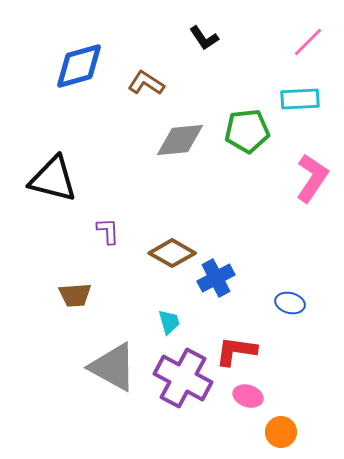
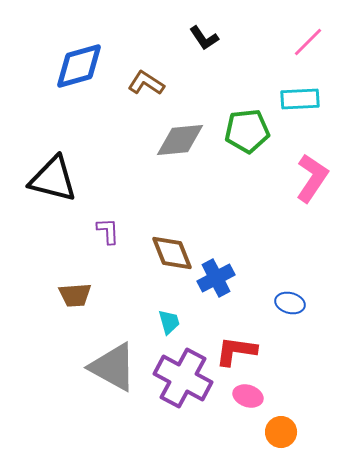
brown diamond: rotated 39 degrees clockwise
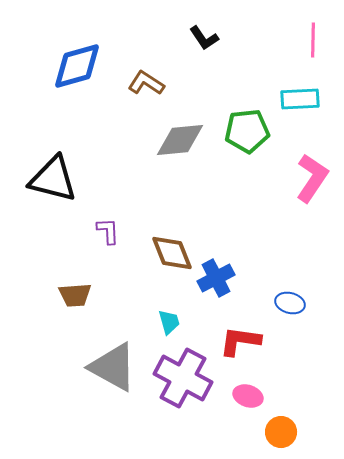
pink line: moved 5 px right, 2 px up; rotated 44 degrees counterclockwise
blue diamond: moved 2 px left
red L-shape: moved 4 px right, 10 px up
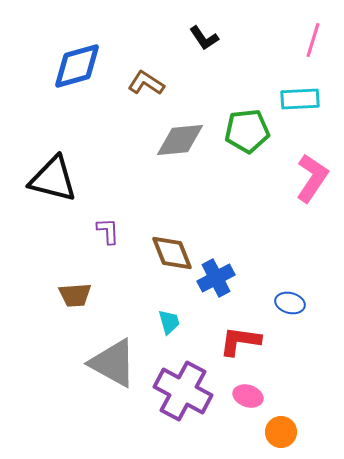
pink line: rotated 16 degrees clockwise
gray triangle: moved 4 px up
purple cross: moved 13 px down
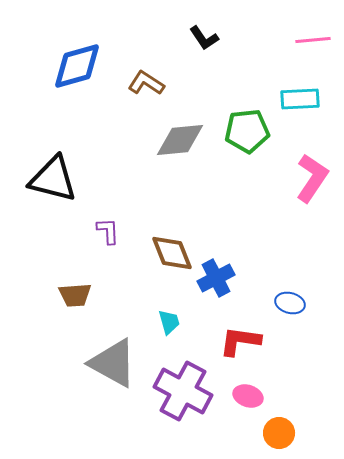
pink line: rotated 68 degrees clockwise
orange circle: moved 2 px left, 1 px down
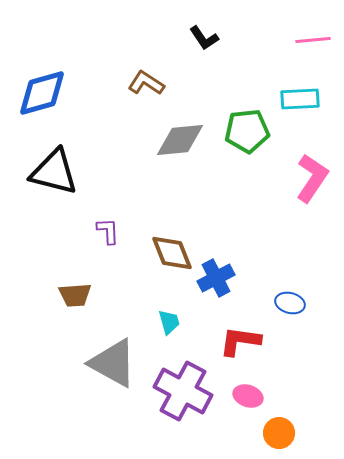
blue diamond: moved 35 px left, 27 px down
black triangle: moved 1 px right, 7 px up
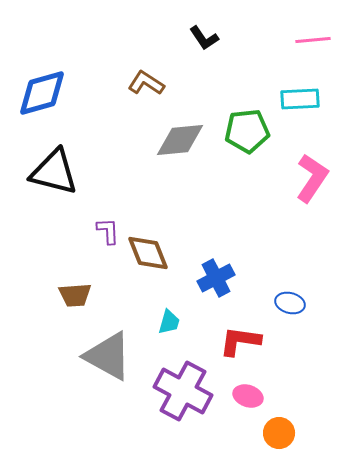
brown diamond: moved 24 px left
cyan trapezoid: rotated 32 degrees clockwise
gray triangle: moved 5 px left, 7 px up
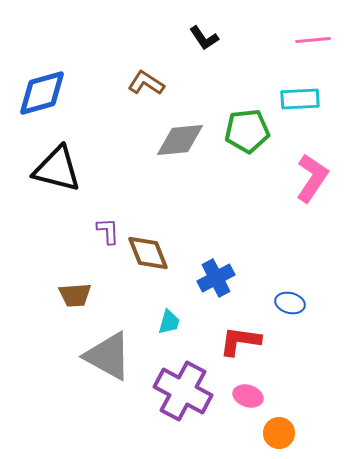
black triangle: moved 3 px right, 3 px up
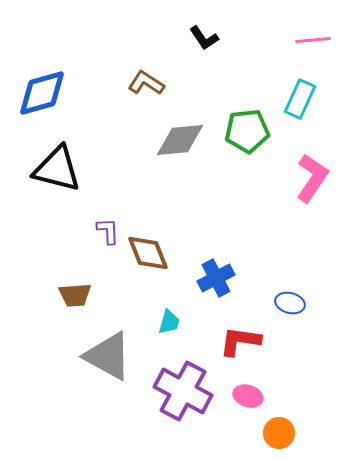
cyan rectangle: rotated 63 degrees counterclockwise
